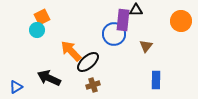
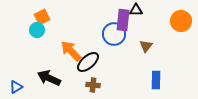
brown cross: rotated 24 degrees clockwise
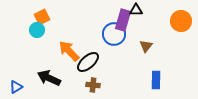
purple rectangle: rotated 10 degrees clockwise
orange arrow: moved 2 px left
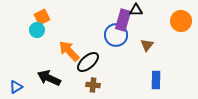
blue circle: moved 2 px right, 1 px down
brown triangle: moved 1 px right, 1 px up
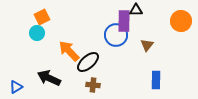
purple rectangle: moved 1 px right, 1 px down; rotated 15 degrees counterclockwise
cyan circle: moved 3 px down
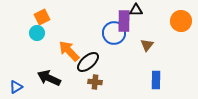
blue circle: moved 2 px left, 2 px up
brown cross: moved 2 px right, 3 px up
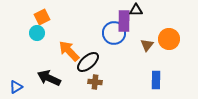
orange circle: moved 12 px left, 18 px down
